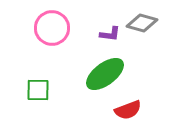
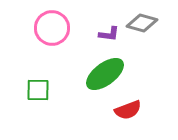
purple L-shape: moved 1 px left
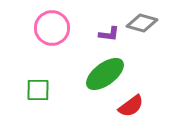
red semicircle: moved 3 px right, 4 px up; rotated 16 degrees counterclockwise
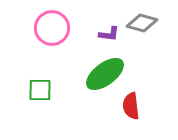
green square: moved 2 px right
red semicircle: rotated 120 degrees clockwise
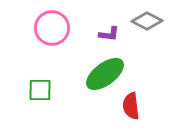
gray diamond: moved 5 px right, 2 px up; rotated 12 degrees clockwise
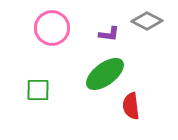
green square: moved 2 px left
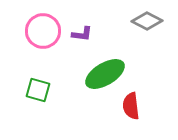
pink circle: moved 9 px left, 3 px down
purple L-shape: moved 27 px left
green ellipse: rotated 6 degrees clockwise
green square: rotated 15 degrees clockwise
